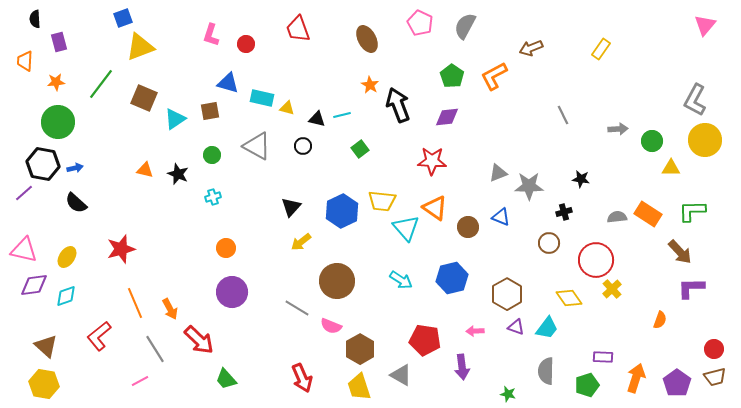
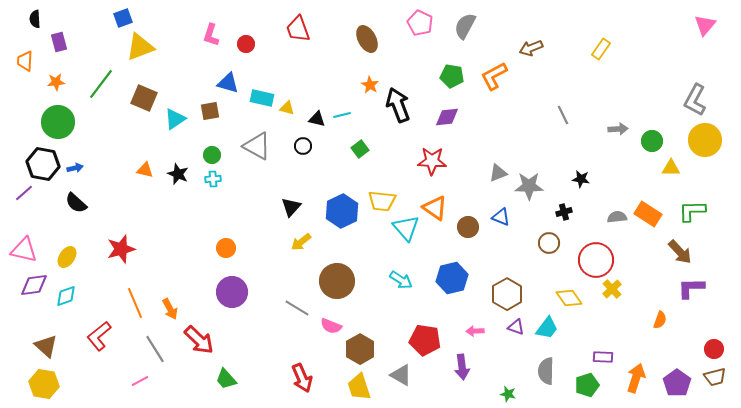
green pentagon at (452, 76): rotated 25 degrees counterclockwise
cyan cross at (213, 197): moved 18 px up; rotated 14 degrees clockwise
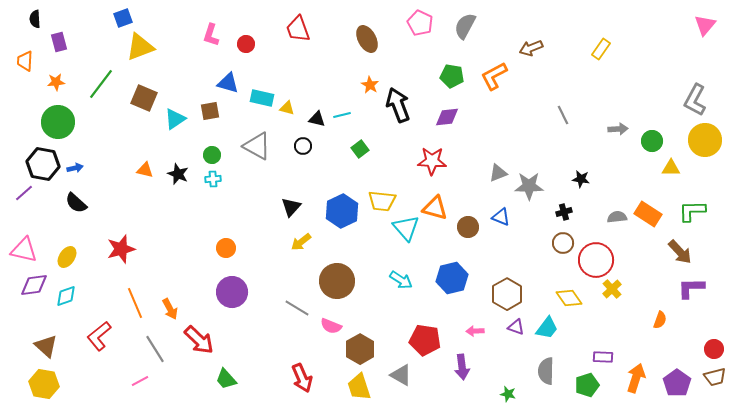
orange triangle at (435, 208): rotated 20 degrees counterclockwise
brown circle at (549, 243): moved 14 px right
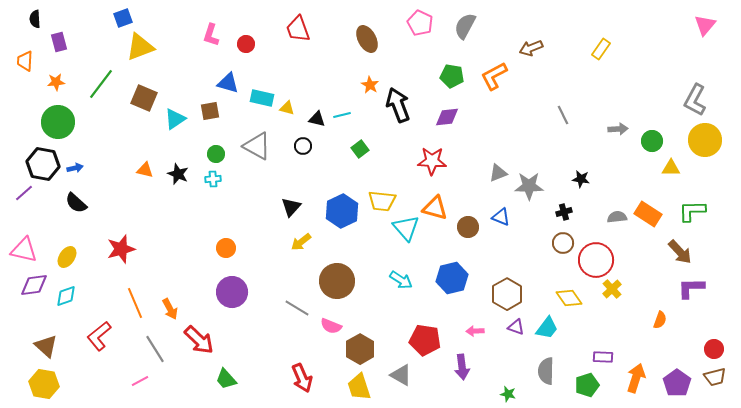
green circle at (212, 155): moved 4 px right, 1 px up
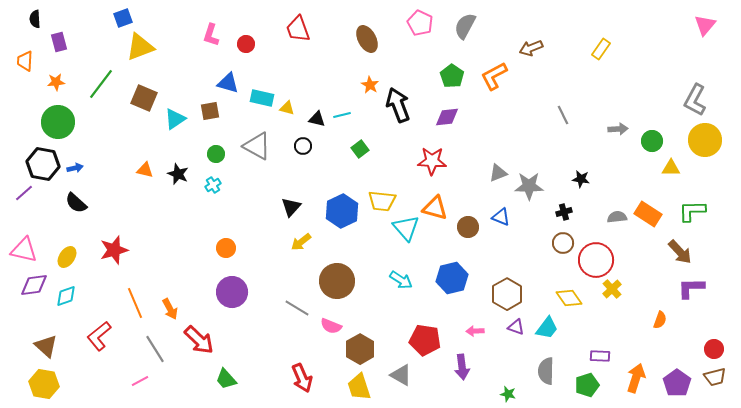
green pentagon at (452, 76): rotated 25 degrees clockwise
cyan cross at (213, 179): moved 6 px down; rotated 28 degrees counterclockwise
red star at (121, 249): moved 7 px left, 1 px down
purple rectangle at (603, 357): moved 3 px left, 1 px up
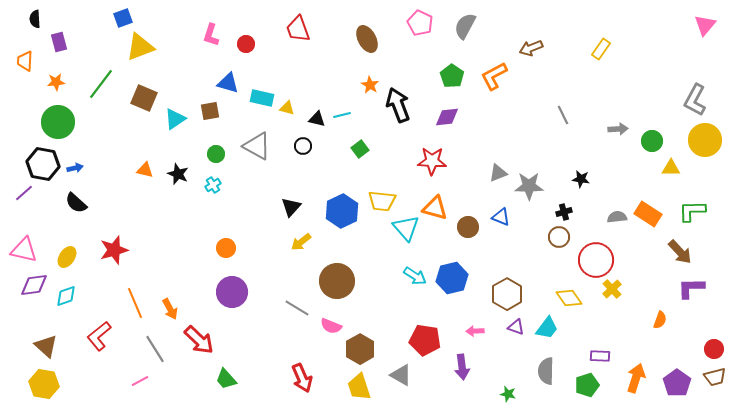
brown circle at (563, 243): moved 4 px left, 6 px up
cyan arrow at (401, 280): moved 14 px right, 4 px up
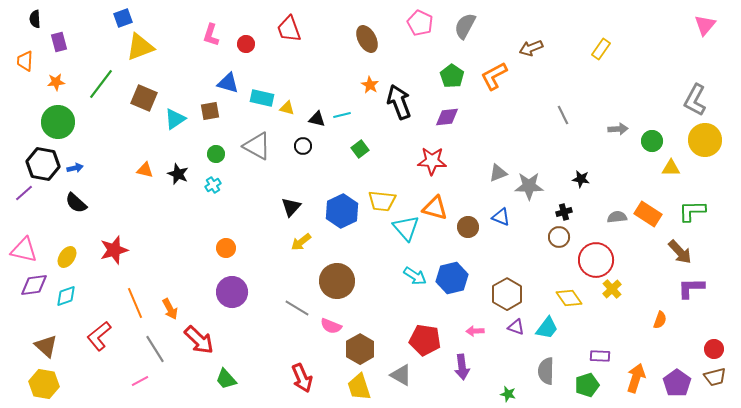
red trapezoid at (298, 29): moved 9 px left
black arrow at (398, 105): moved 1 px right, 3 px up
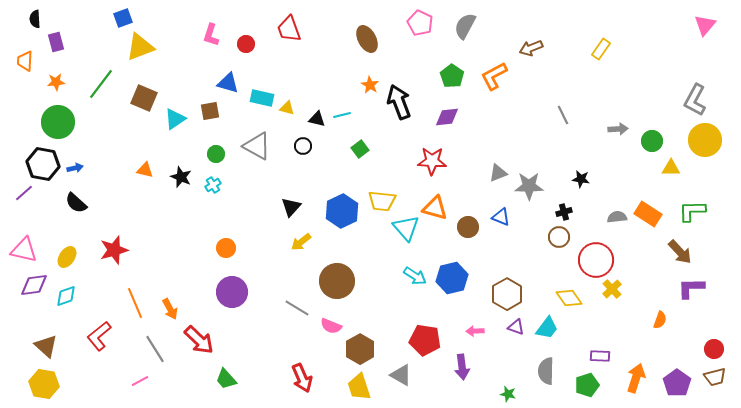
purple rectangle at (59, 42): moved 3 px left
black star at (178, 174): moved 3 px right, 3 px down
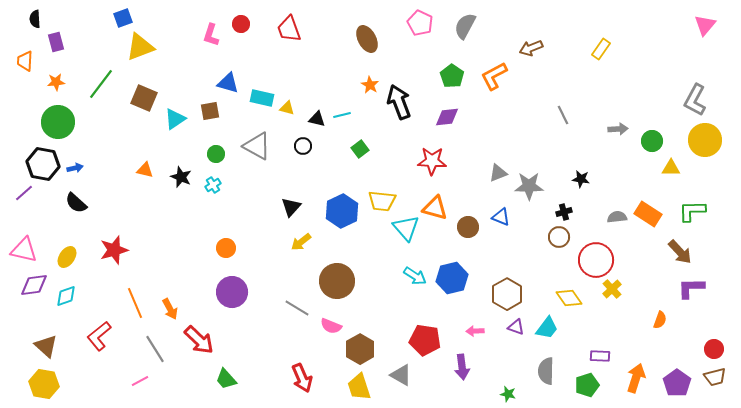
red circle at (246, 44): moved 5 px left, 20 px up
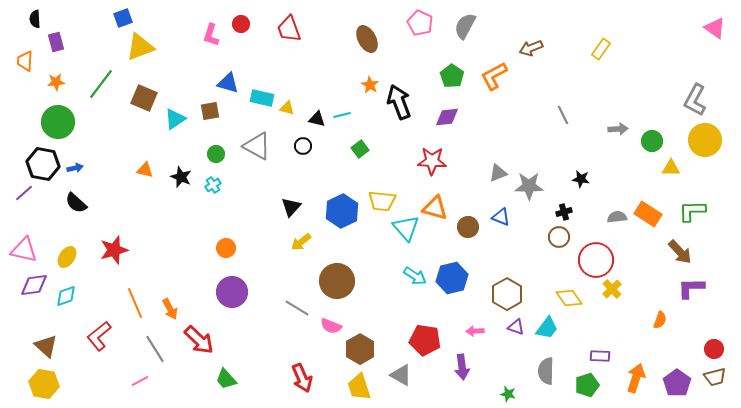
pink triangle at (705, 25): moved 10 px right, 3 px down; rotated 35 degrees counterclockwise
